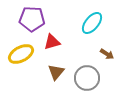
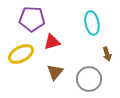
cyan ellipse: rotated 50 degrees counterclockwise
brown arrow: rotated 40 degrees clockwise
brown triangle: moved 1 px left
gray circle: moved 2 px right, 1 px down
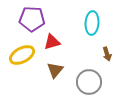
cyan ellipse: rotated 15 degrees clockwise
yellow ellipse: moved 1 px right, 1 px down
brown triangle: moved 2 px up
gray circle: moved 3 px down
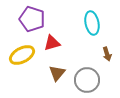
purple pentagon: rotated 15 degrees clockwise
cyan ellipse: rotated 15 degrees counterclockwise
red triangle: moved 1 px down
brown triangle: moved 2 px right, 3 px down
gray circle: moved 2 px left, 2 px up
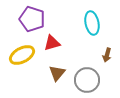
brown arrow: moved 1 px down; rotated 32 degrees clockwise
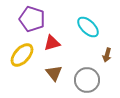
cyan ellipse: moved 4 px left, 4 px down; rotated 35 degrees counterclockwise
yellow ellipse: rotated 20 degrees counterclockwise
brown triangle: moved 3 px left; rotated 18 degrees counterclockwise
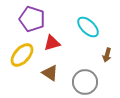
brown triangle: moved 4 px left; rotated 18 degrees counterclockwise
gray circle: moved 2 px left, 2 px down
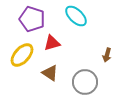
cyan ellipse: moved 12 px left, 11 px up
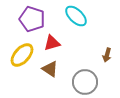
brown triangle: moved 4 px up
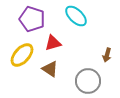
red triangle: moved 1 px right
gray circle: moved 3 px right, 1 px up
